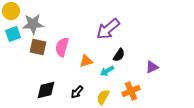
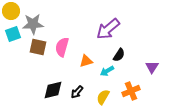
purple triangle: rotated 32 degrees counterclockwise
black diamond: moved 7 px right
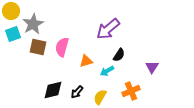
gray star: rotated 25 degrees counterclockwise
yellow semicircle: moved 3 px left
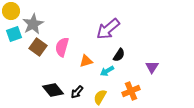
cyan square: moved 1 px right
brown square: rotated 24 degrees clockwise
black diamond: rotated 65 degrees clockwise
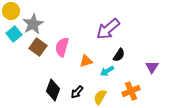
cyan square: rotated 21 degrees counterclockwise
black diamond: rotated 60 degrees clockwise
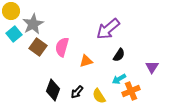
cyan arrow: moved 12 px right, 8 px down
yellow semicircle: moved 1 px left, 1 px up; rotated 63 degrees counterclockwise
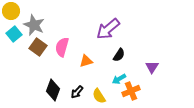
gray star: moved 1 px right, 1 px down; rotated 20 degrees counterclockwise
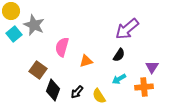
purple arrow: moved 19 px right
brown square: moved 23 px down
orange cross: moved 13 px right, 4 px up; rotated 18 degrees clockwise
